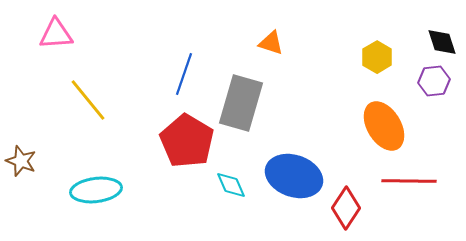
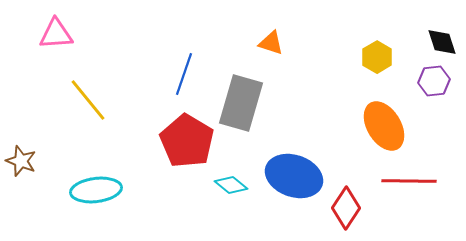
cyan diamond: rotated 28 degrees counterclockwise
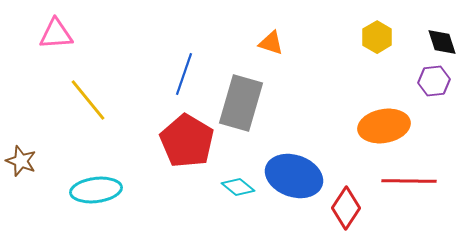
yellow hexagon: moved 20 px up
orange ellipse: rotated 69 degrees counterclockwise
cyan diamond: moved 7 px right, 2 px down
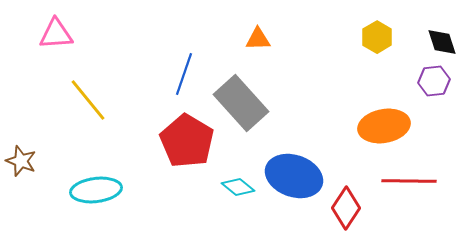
orange triangle: moved 13 px left, 4 px up; rotated 20 degrees counterclockwise
gray rectangle: rotated 58 degrees counterclockwise
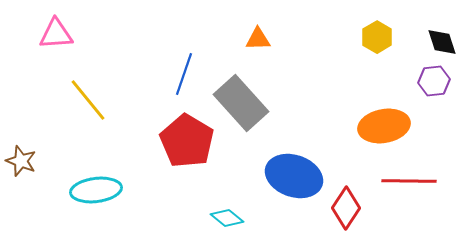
cyan diamond: moved 11 px left, 31 px down
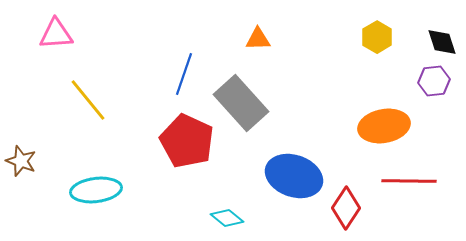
red pentagon: rotated 6 degrees counterclockwise
